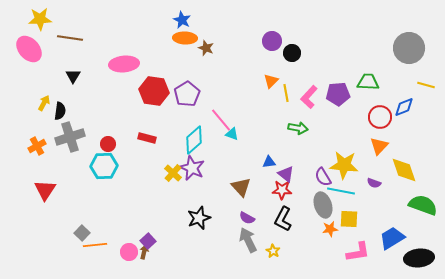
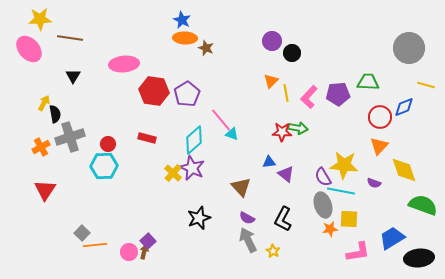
black semicircle at (60, 111): moved 5 px left, 3 px down; rotated 18 degrees counterclockwise
orange cross at (37, 146): moved 4 px right, 1 px down
red star at (282, 190): moved 58 px up
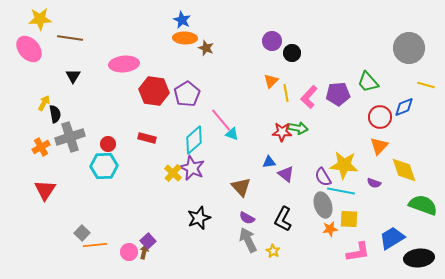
green trapezoid at (368, 82): rotated 135 degrees counterclockwise
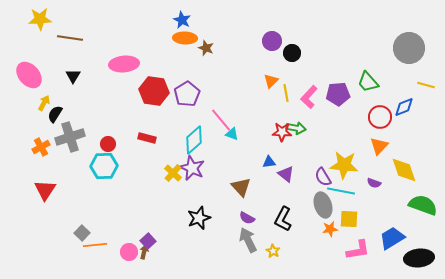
pink ellipse at (29, 49): moved 26 px down
black semicircle at (55, 114): rotated 138 degrees counterclockwise
green arrow at (298, 128): moved 2 px left
pink L-shape at (358, 252): moved 2 px up
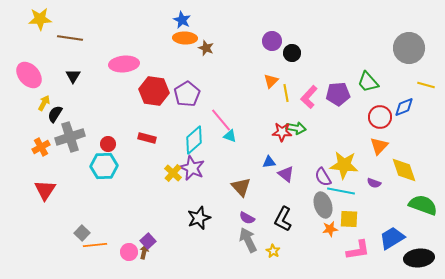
cyan triangle at (232, 134): moved 2 px left, 2 px down
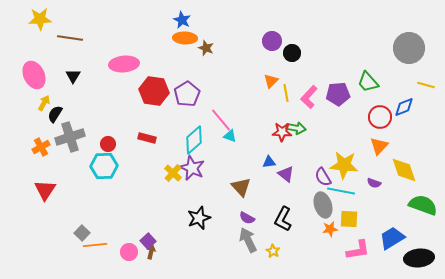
pink ellipse at (29, 75): moved 5 px right; rotated 16 degrees clockwise
brown arrow at (144, 252): moved 7 px right
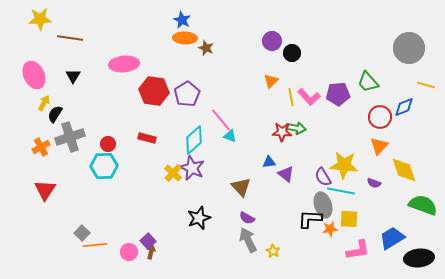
yellow line at (286, 93): moved 5 px right, 4 px down
pink L-shape at (309, 97): rotated 85 degrees counterclockwise
black L-shape at (283, 219): moved 27 px right; rotated 65 degrees clockwise
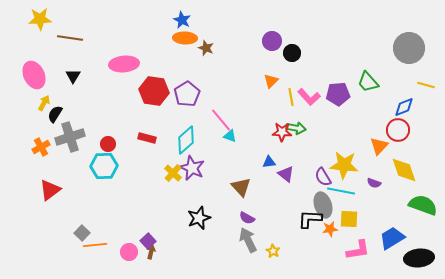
red circle at (380, 117): moved 18 px right, 13 px down
cyan diamond at (194, 140): moved 8 px left
red triangle at (45, 190): moved 5 px right; rotated 20 degrees clockwise
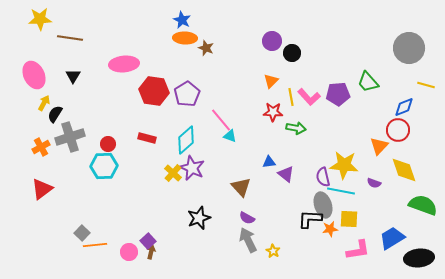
red star at (282, 132): moved 9 px left, 20 px up
purple semicircle at (323, 177): rotated 18 degrees clockwise
red triangle at (50, 190): moved 8 px left, 1 px up
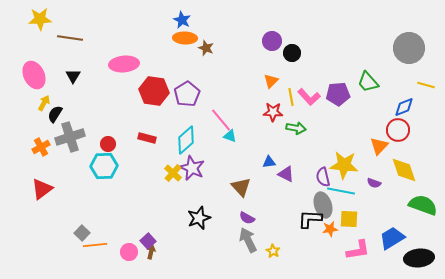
purple triangle at (286, 174): rotated 12 degrees counterclockwise
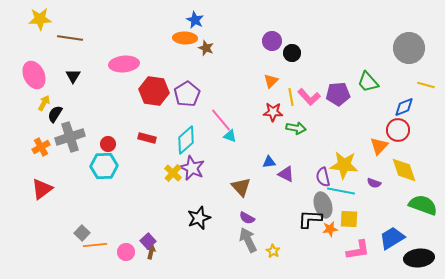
blue star at (182, 20): moved 13 px right
pink circle at (129, 252): moved 3 px left
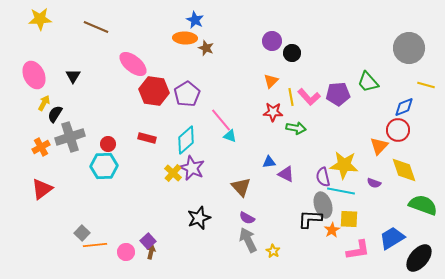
brown line at (70, 38): moved 26 px right, 11 px up; rotated 15 degrees clockwise
pink ellipse at (124, 64): moved 9 px right; rotated 44 degrees clockwise
orange star at (330, 229): moved 2 px right, 1 px down; rotated 21 degrees counterclockwise
black ellipse at (419, 258): rotated 44 degrees counterclockwise
